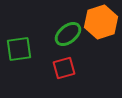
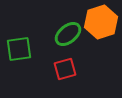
red square: moved 1 px right, 1 px down
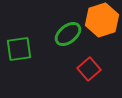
orange hexagon: moved 1 px right, 2 px up
red square: moved 24 px right; rotated 25 degrees counterclockwise
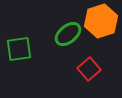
orange hexagon: moved 1 px left, 1 px down
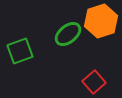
green square: moved 1 px right, 2 px down; rotated 12 degrees counterclockwise
red square: moved 5 px right, 13 px down
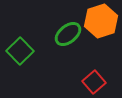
green square: rotated 24 degrees counterclockwise
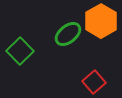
orange hexagon: rotated 12 degrees counterclockwise
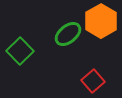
red square: moved 1 px left, 1 px up
